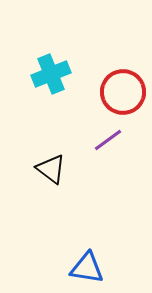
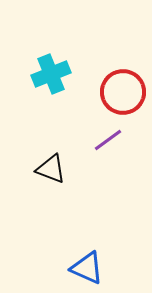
black triangle: rotated 16 degrees counterclockwise
blue triangle: rotated 15 degrees clockwise
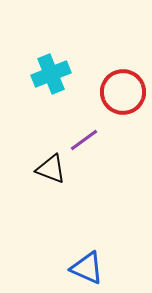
purple line: moved 24 px left
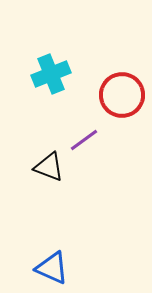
red circle: moved 1 px left, 3 px down
black triangle: moved 2 px left, 2 px up
blue triangle: moved 35 px left
